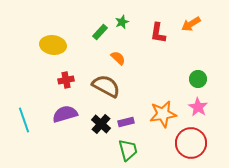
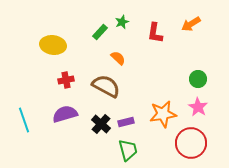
red L-shape: moved 3 px left
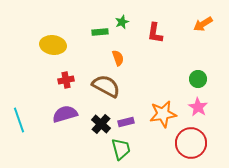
orange arrow: moved 12 px right
green rectangle: rotated 42 degrees clockwise
orange semicircle: rotated 28 degrees clockwise
cyan line: moved 5 px left
green trapezoid: moved 7 px left, 1 px up
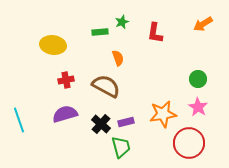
red circle: moved 2 px left
green trapezoid: moved 2 px up
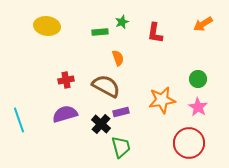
yellow ellipse: moved 6 px left, 19 px up
orange star: moved 1 px left, 14 px up
purple rectangle: moved 5 px left, 10 px up
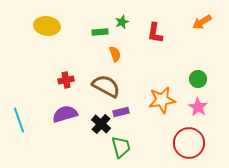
orange arrow: moved 1 px left, 2 px up
orange semicircle: moved 3 px left, 4 px up
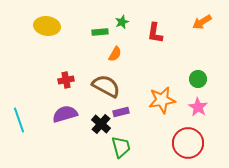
orange semicircle: rotated 49 degrees clockwise
red circle: moved 1 px left
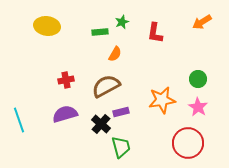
brown semicircle: rotated 56 degrees counterclockwise
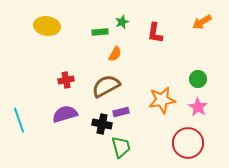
black cross: moved 1 px right; rotated 30 degrees counterclockwise
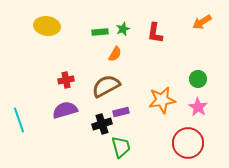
green star: moved 1 px right, 7 px down
purple semicircle: moved 4 px up
black cross: rotated 30 degrees counterclockwise
